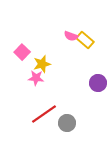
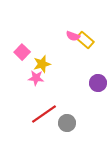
pink semicircle: moved 2 px right
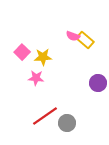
yellow star: moved 1 px right, 7 px up; rotated 12 degrees clockwise
red line: moved 1 px right, 2 px down
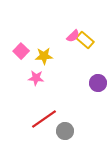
pink semicircle: rotated 64 degrees counterclockwise
pink square: moved 1 px left, 1 px up
yellow star: moved 1 px right, 1 px up
red line: moved 1 px left, 3 px down
gray circle: moved 2 px left, 8 px down
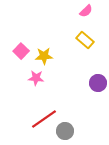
pink semicircle: moved 13 px right, 25 px up
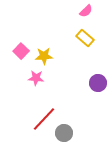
yellow rectangle: moved 2 px up
red line: rotated 12 degrees counterclockwise
gray circle: moved 1 px left, 2 px down
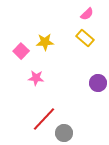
pink semicircle: moved 1 px right, 3 px down
yellow star: moved 1 px right, 14 px up
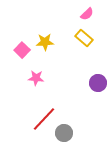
yellow rectangle: moved 1 px left
pink square: moved 1 px right, 1 px up
